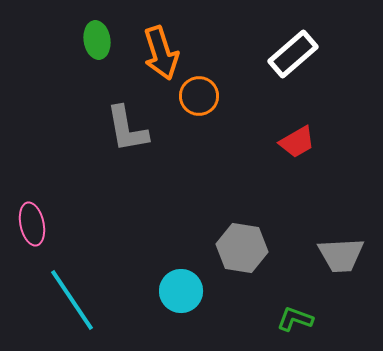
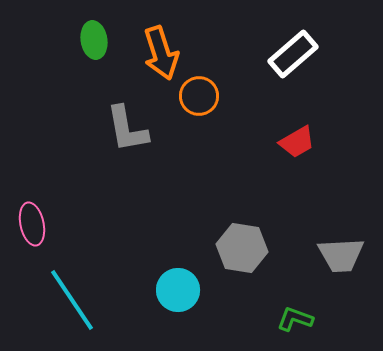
green ellipse: moved 3 px left
cyan circle: moved 3 px left, 1 px up
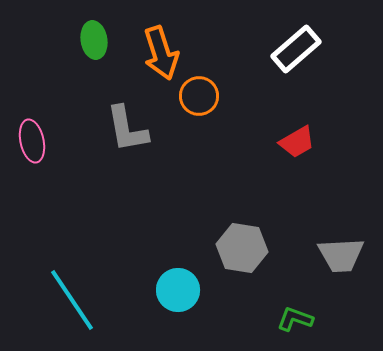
white rectangle: moved 3 px right, 5 px up
pink ellipse: moved 83 px up
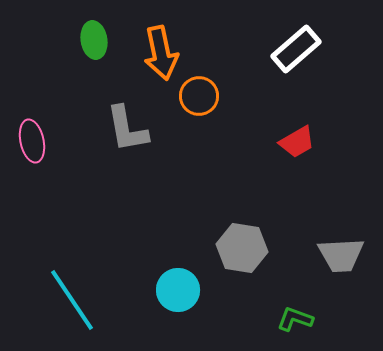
orange arrow: rotated 6 degrees clockwise
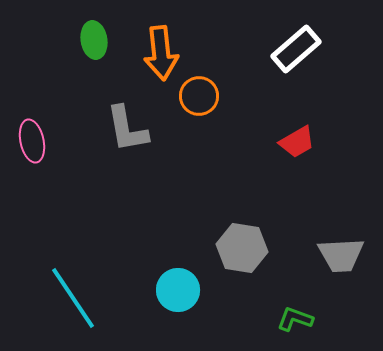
orange arrow: rotated 6 degrees clockwise
cyan line: moved 1 px right, 2 px up
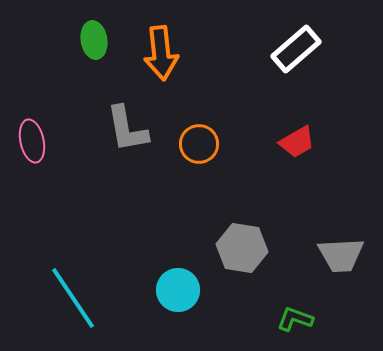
orange circle: moved 48 px down
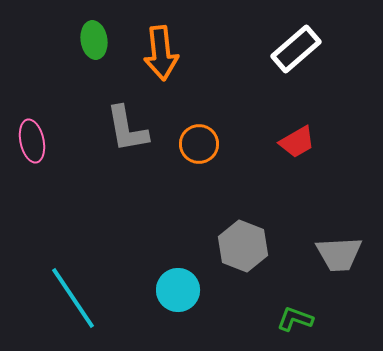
gray hexagon: moved 1 px right, 2 px up; rotated 12 degrees clockwise
gray trapezoid: moved 2 px left, 1 px up
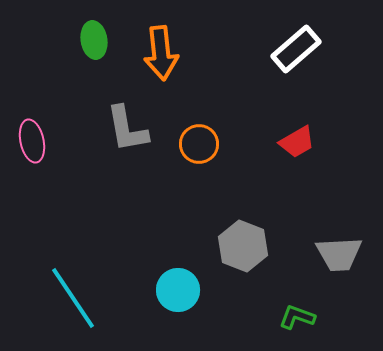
green L-shape: moved 2 px right, 2 px up
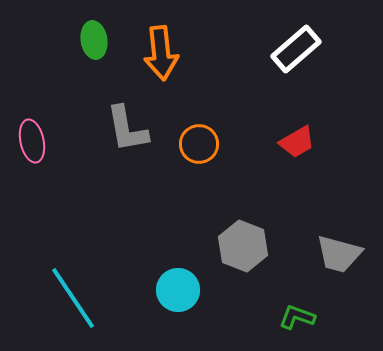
gray trapezoid: rotated 18 degrees clockwise
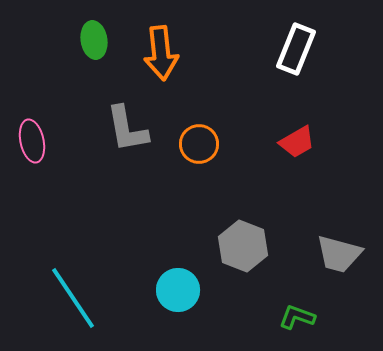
white rectangle: rotated 27 degrees counterclockwise
